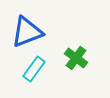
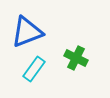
green cross: rotated 10 degrees counterclockwise
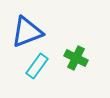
cyan rectangle: moved 3 px right, 3 px up
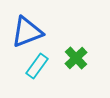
green cross: rotated 20 degrees clockwise
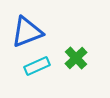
cyan rectangle: rotated 30 degrees clockwise
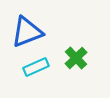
cyan rectangle: moved 1 px left, 1 px down
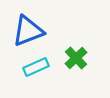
blue triangle: moved 1 px right, 1 px up
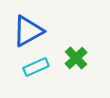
blue triangle: rotated 8 degrees counterclockwise
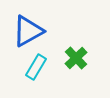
cyan rectangle: rotated 35 degrees counterclockwise
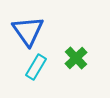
blue triangle: rotated 36 degrees counterclockwise
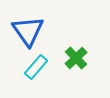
cyan rectangle: rotated 10 degrees clockwise
